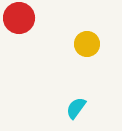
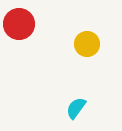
red circle: moved 6 px down
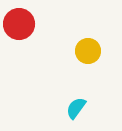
yellow circle: moved 1 px right, 7 px down
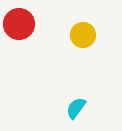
yellow circle: moved 5 px left, 16 px up
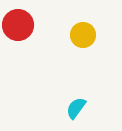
red circle: moved 1 px left, 1 px down
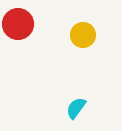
red circle: moved 1 px up
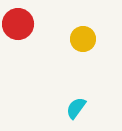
yellow circle: moved 4 px down
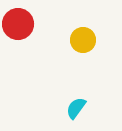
yellow circle: moved 1 px down
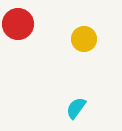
yellow circle: moved 1 px right, 1 px up
